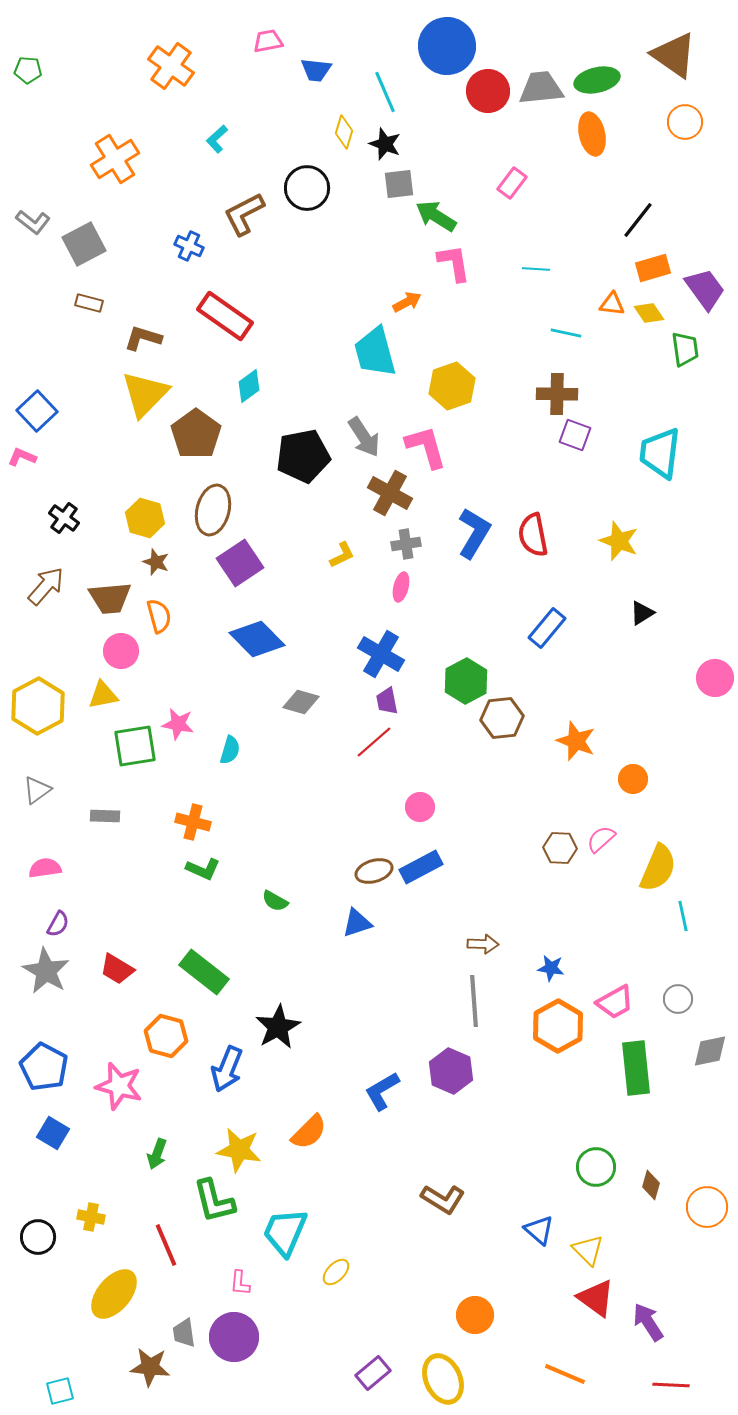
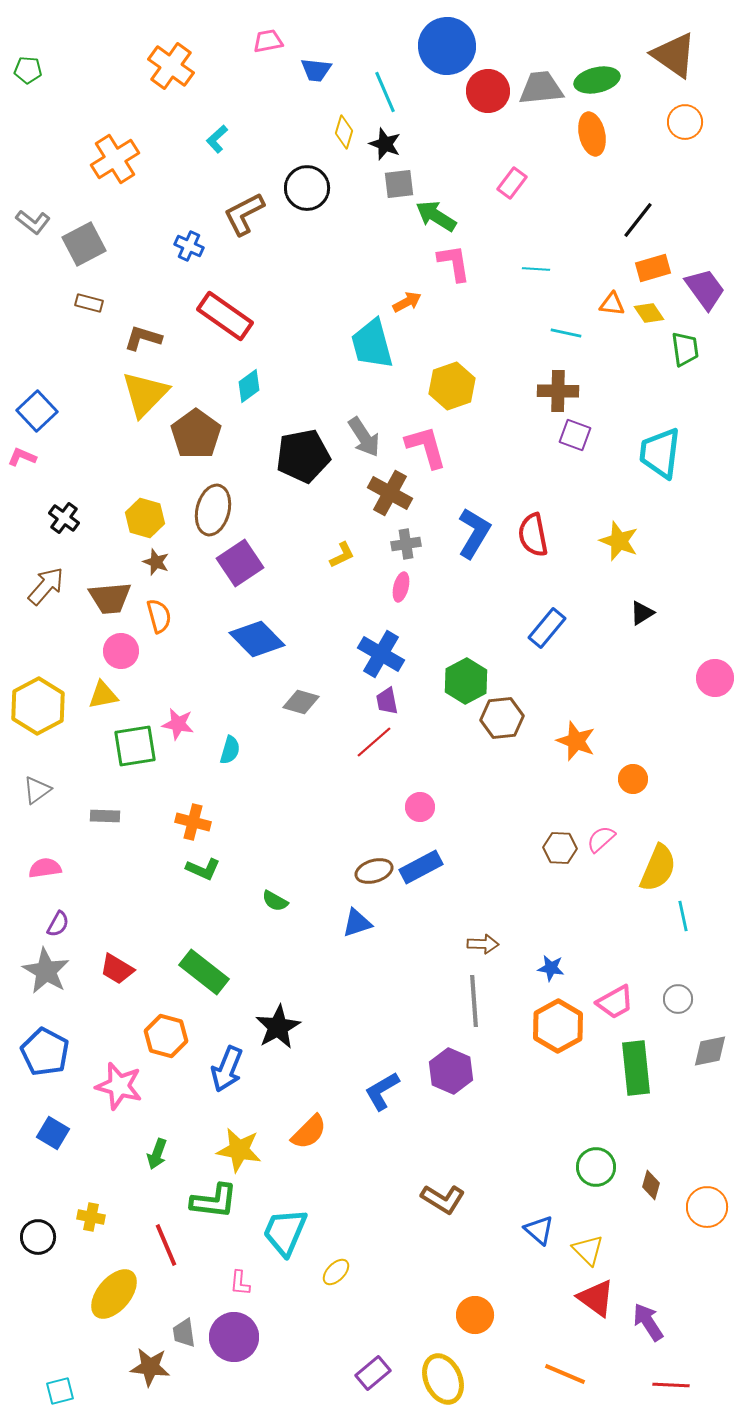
cyan trapezoid at (375, 352): moved 3 px left, 8 px up
brown cross at (557, 394): moved 1 px right, 3 px up
blue pentagon at (44, 1067): moved 1 px right, 15 px up
green L-shape at (214, 1201): rotated 69 degrees counterclockwise
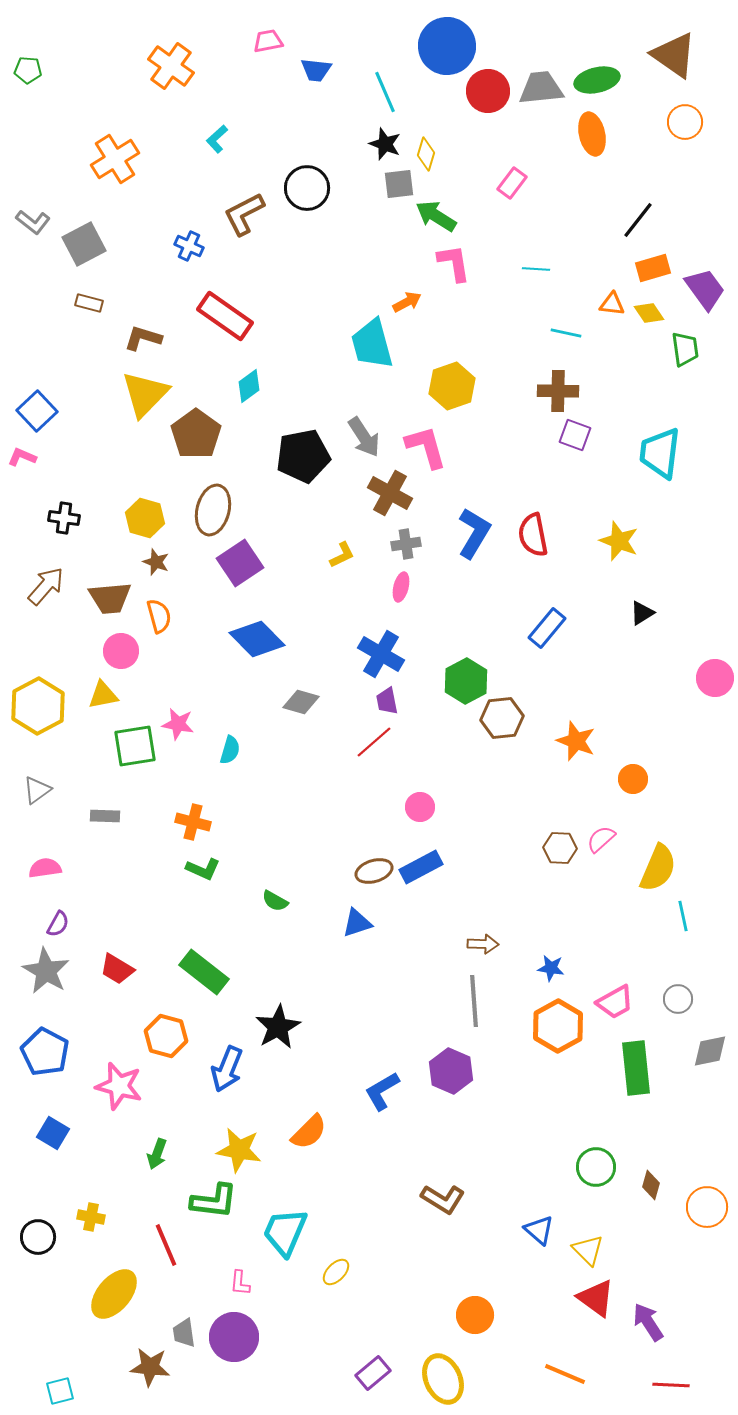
yellow diamond at (344, 132): moved 82 px right, 22 px down
black cross at (64, 518): rotated 28 degrees counterclockwise
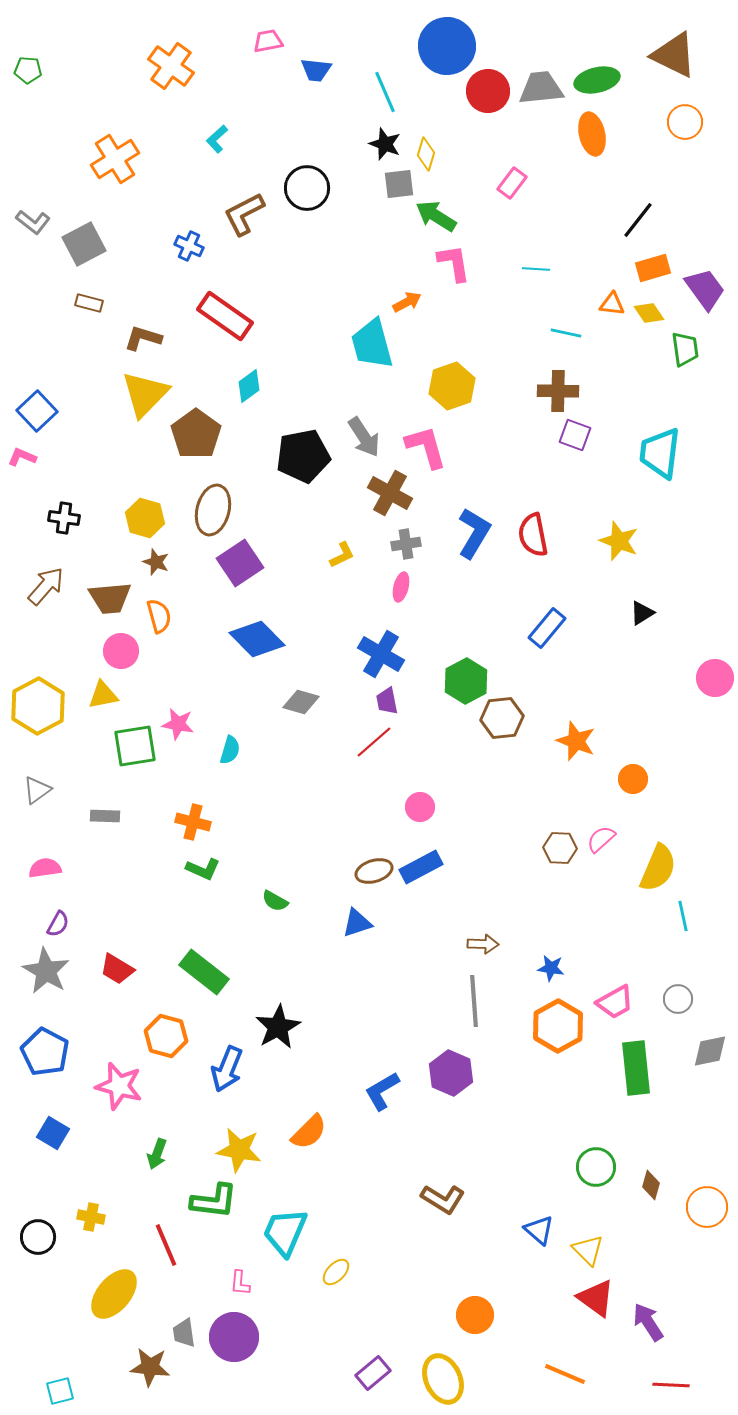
brown triangle at (674, 55): rotated 9 degrees counterclockwise
purple hexagon at (451, 1071): moved 2 px down
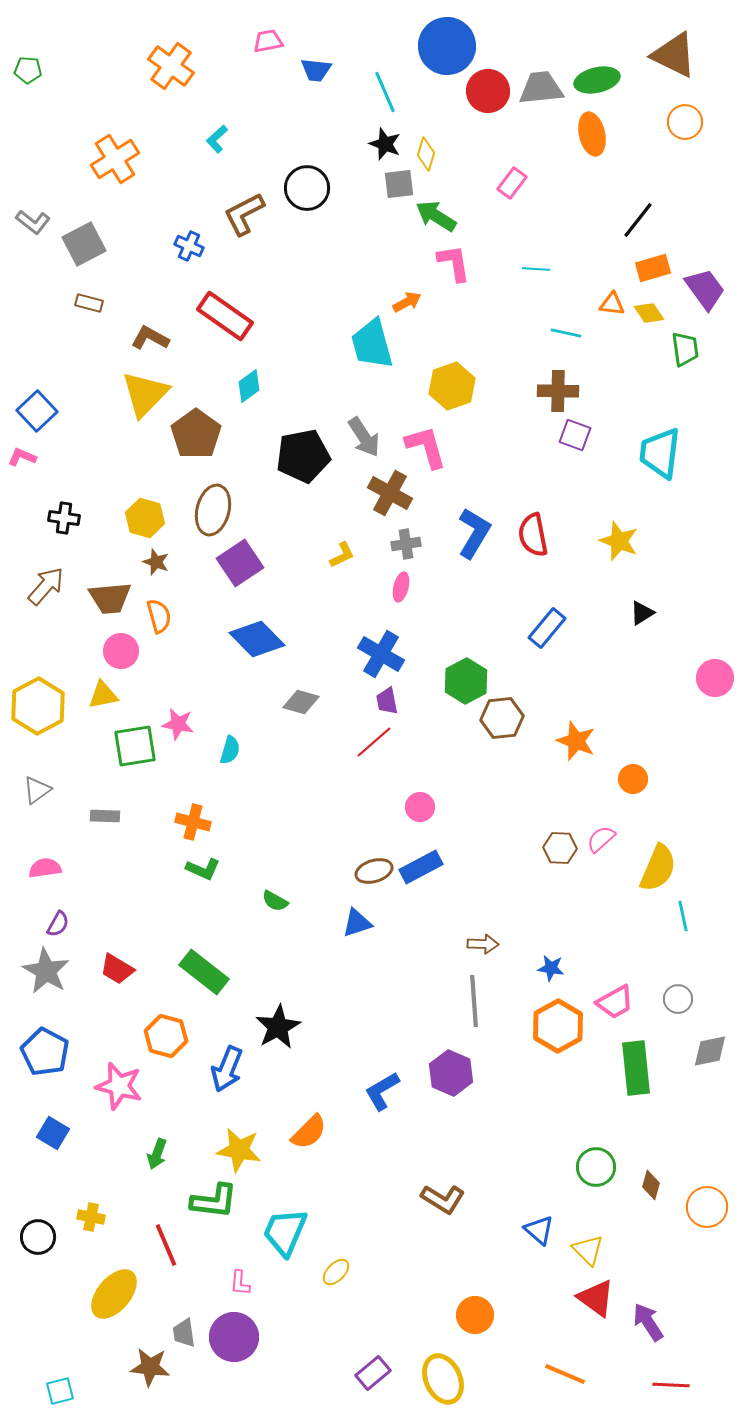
brown L-shape at (143, 338): moved 7 px right; rotated 12 degrees clockwise
